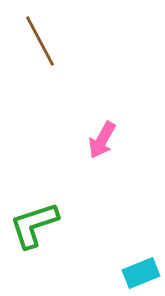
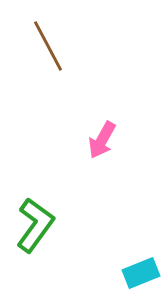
brown line: moved 8 px right, 5 px down
green L-shape: moved 1 px right; rotated 144 degrees clockwise
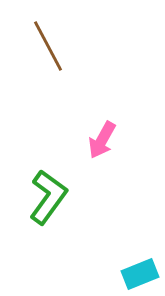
green L-shape: moved 13 px right, 28 px up
cyan rectangle: moved 1 px left, 1 px down
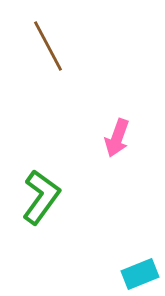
pink arrow: moved 15 px right, 2 px up; rotated 9 degrees counterclockwise
green L-shape: moved 7 px left
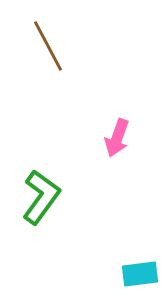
cyan rectangle: rotated 15 degrees clockwise
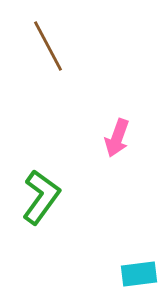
cyan rectangle: moved 1 px left
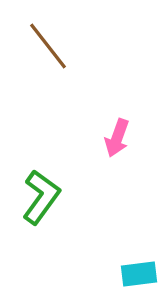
brown line: rotated 10 degrees counterclockwise
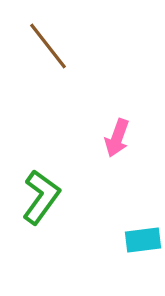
cyan rectangle: moved 4 px right, 34 px up
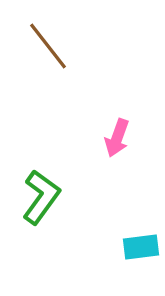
cyan rectangle: moved 2 px left, 7 px down
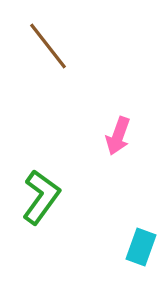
pink arrow: moved 1 px right, 2 px up
cyan rectangle: rotated 63 degrees counterclockwise
